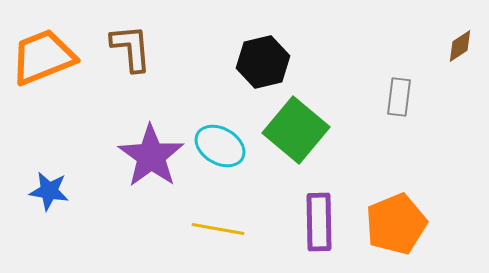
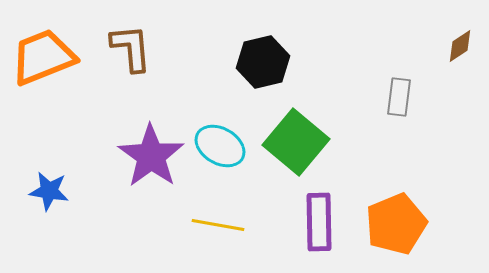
green square: moved 12 px down
yellow line: moved 4 px up
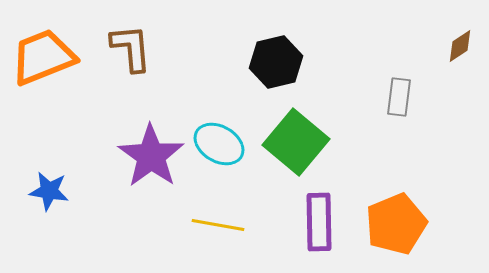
black hexagon: moved 13 px right
cyan ellipse: moved 1 px left, 2 px up
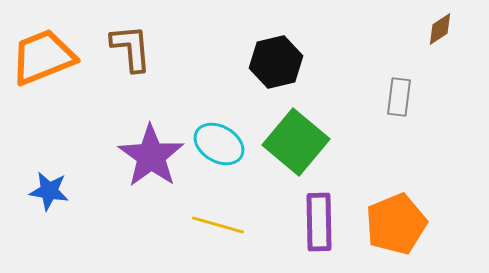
brown diamond: moved 20 px left, 17 px up
yellow line: rotated 6 degrees clockwise
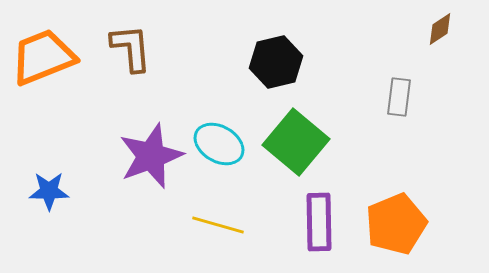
purple star: rotated 16 degrees clockwise
blue star: rotated 9 degrees counterclockwise
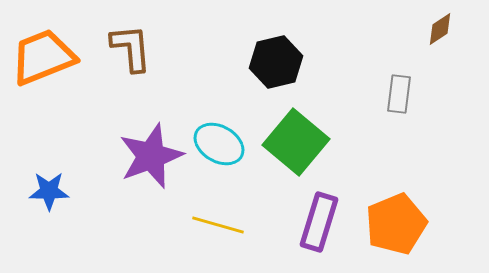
gray rectangle: moved 3 px up
purple rectangle: rotated 18 degrees clockwise
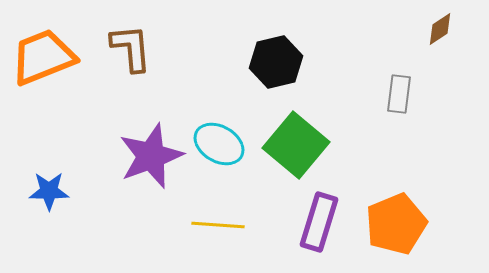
green square: moved 3 px down
yellow line: rotated 12 degrees counterclockwise
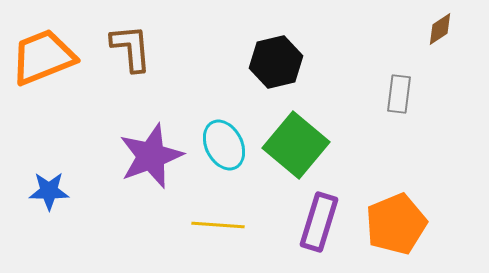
cyan ellipse: moved 5 px right, 1 px down; rotated 33 degrees clockwise
